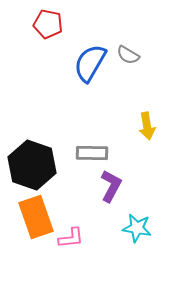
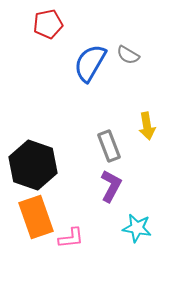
red pentagon: rotated 24 degrees counterclockwise
gray rectangle: moved 17 px right, 7 px up; rotated 68 degrees clockwise
black hexagon: moved 1 px right
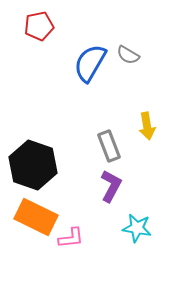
red pentagon: moved 9 px left, 2 px down
orange rectangle: rotated 45 degrees counterclockwise
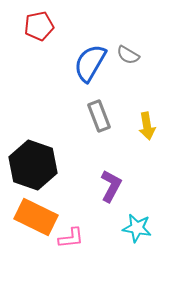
gray rectangle: moved 10 px left, 30 px up
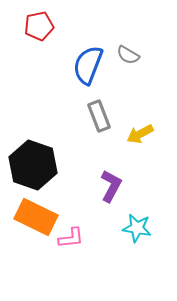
blue semicircle: moved 2 px left, 2 px down; rotated 9 degrees counterclockwise
yellow arrow: moved 7 px left, 8 px down; rotated 72 degrees clockwise
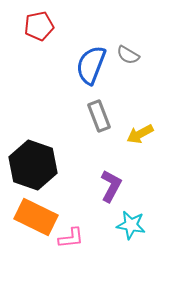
blue semicircle: moved 3 px right
cyan star: moved 6 px left, 3 px up
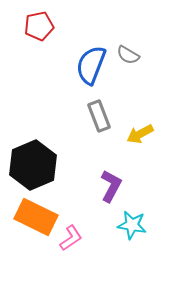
black hexagon: rotated 18 degrees clockwise
cyan star: moved 1 px right
pink L-shape: rotated 28 degrees counterclockwise
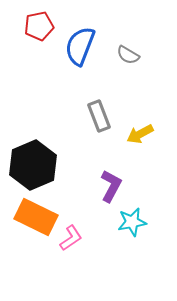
blue semicircle: moved 11 px left, 19 px up
cyan star: moved 3 px up; rotated 20 degrees counterclockwise
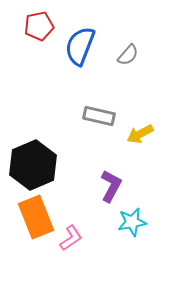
gray semicircle: rotated 80 degrees counterclockwise
gray rectangle: rotated 56 degrees counterclockwise
orange rectangle: rotated 42 degrees clockwise
